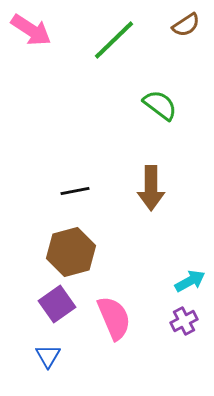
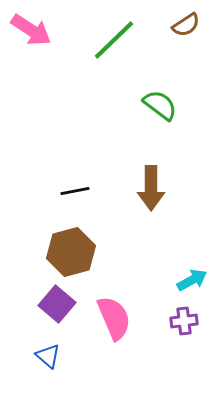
cyan arrow: moved 2 px right, 1 px up
purple square: rotated 15 degrees counterclockwise
purple cross: rotated 20 degrees clockwise
blue triangle: rotated 20 degrees counterclockwise
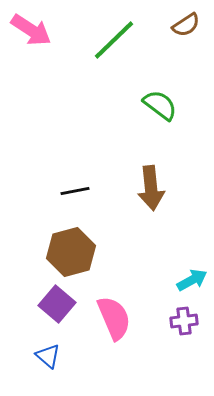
brown arrow: rotated 6 degrees counterclockwise
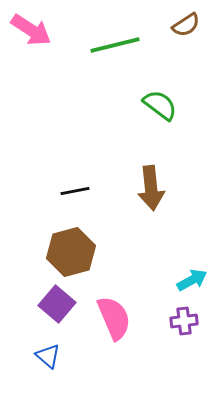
green line: moved 1 px right, 5 px down; rotated 30 degrees clockwise
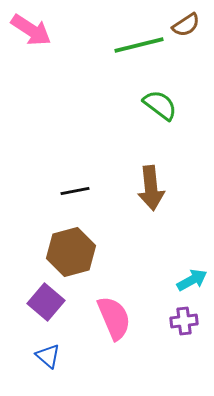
green line: moved 24 px right
purple square: moved 11 px left, 2 px up
